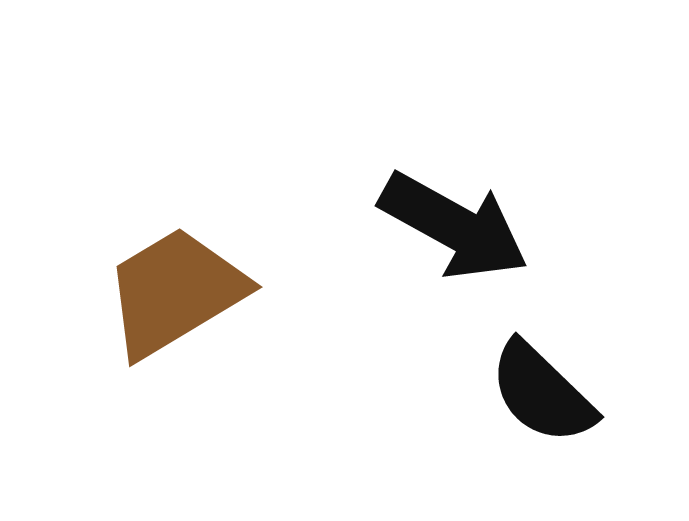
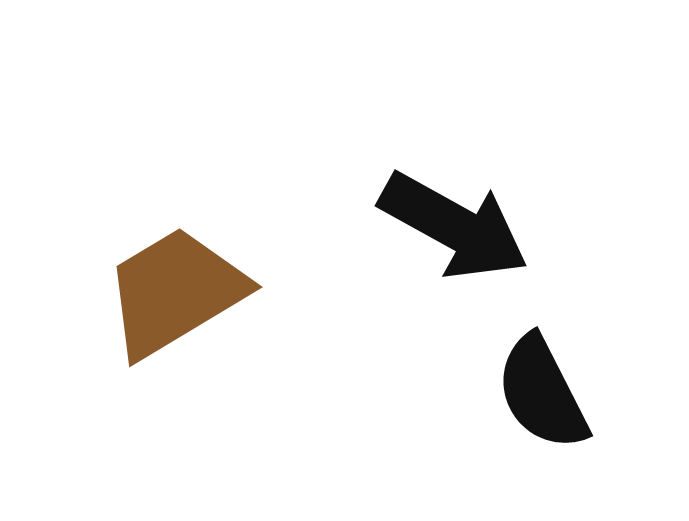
black semicircle: rotated 19 degrees clockwise
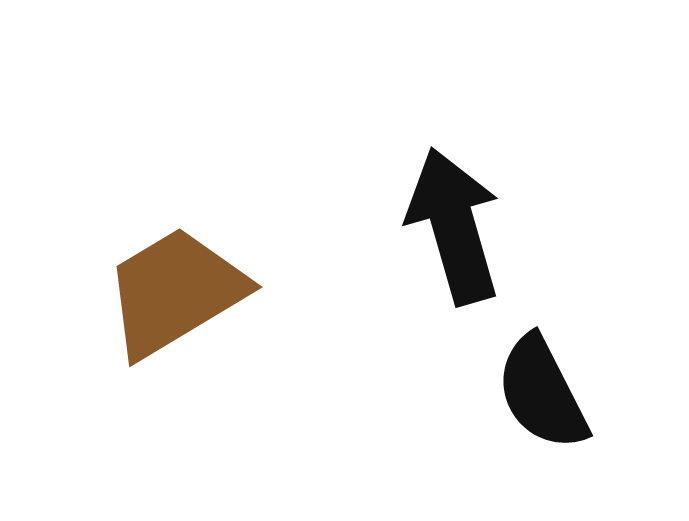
black arrow: rotated 135 degrees counterclockwise
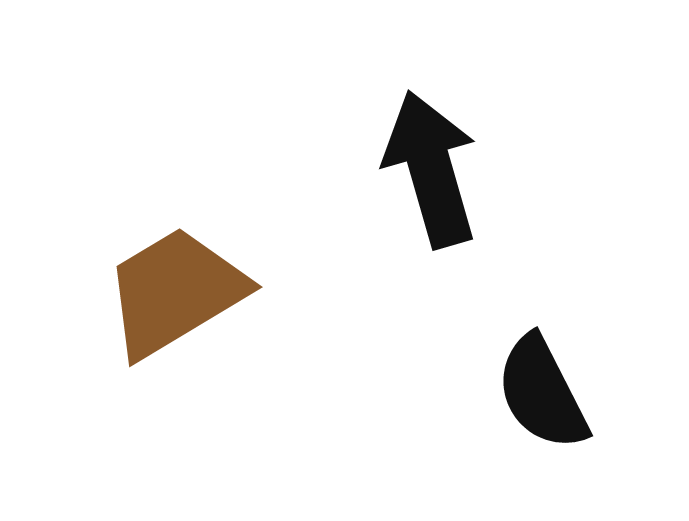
black arrow: moved 23 px left, 57 px up
